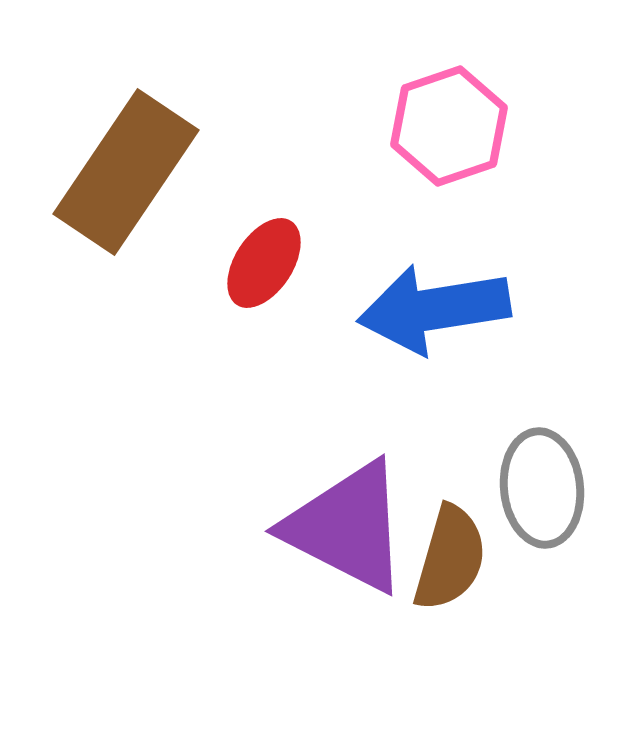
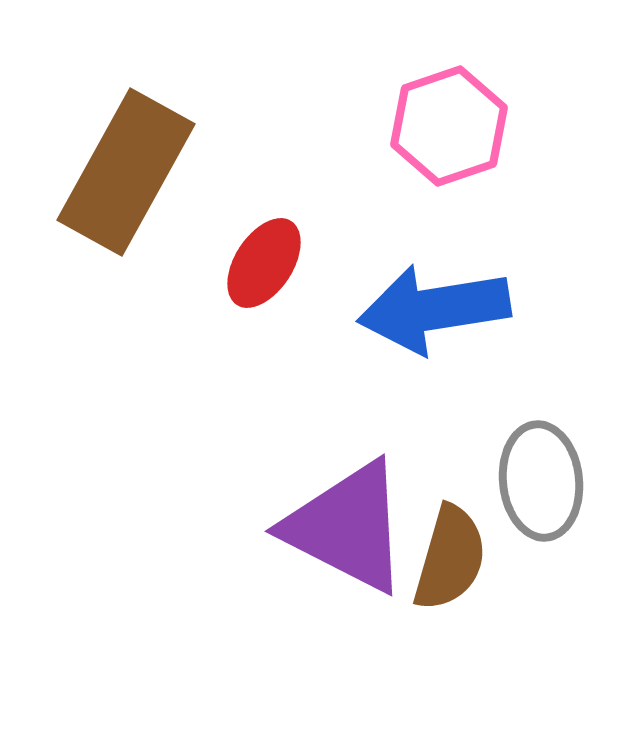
brown rectangle: rotated 5 degrees counterclockwise
gray ellipse: moved 1 px left, 7 px up
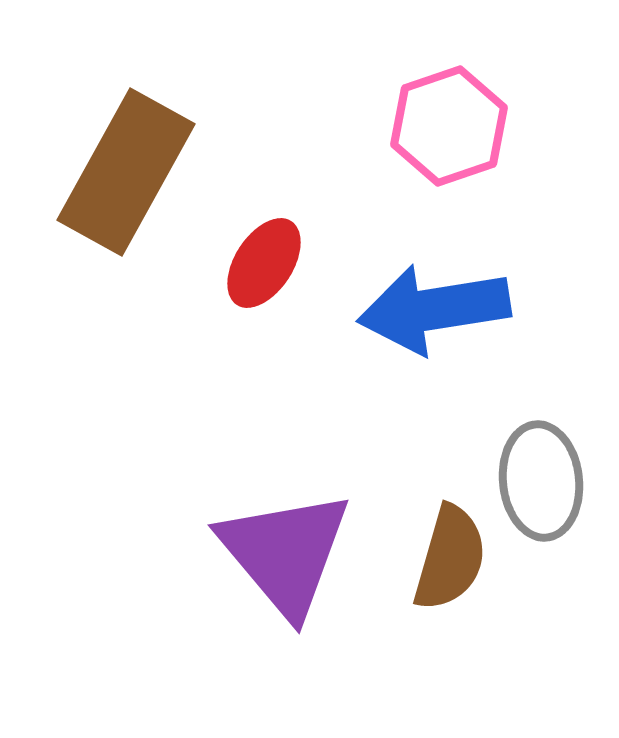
purple triangle: moved 62 px left, 26 px down; rotated 23 degrees clockwise
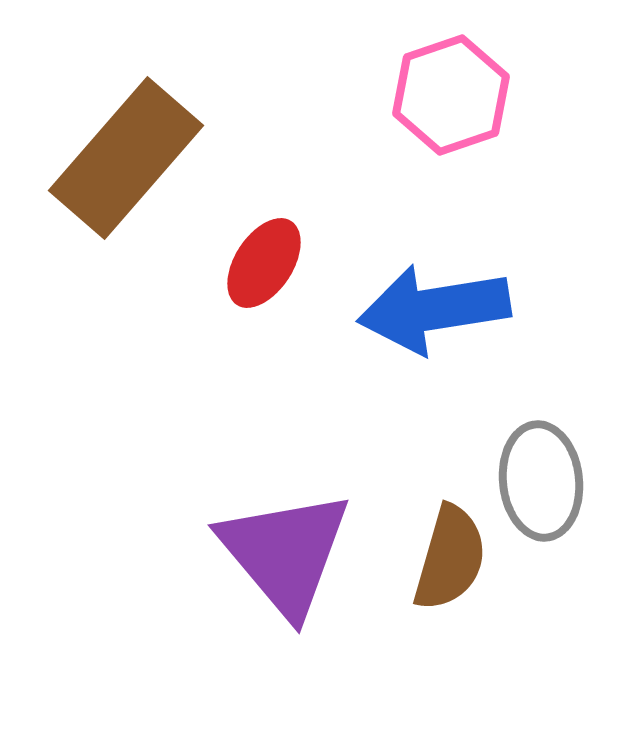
pink hexagon: moved 2 px right, 31 px up
brown rectangle: moved 14 px up; rotated 12 degrees clockwise
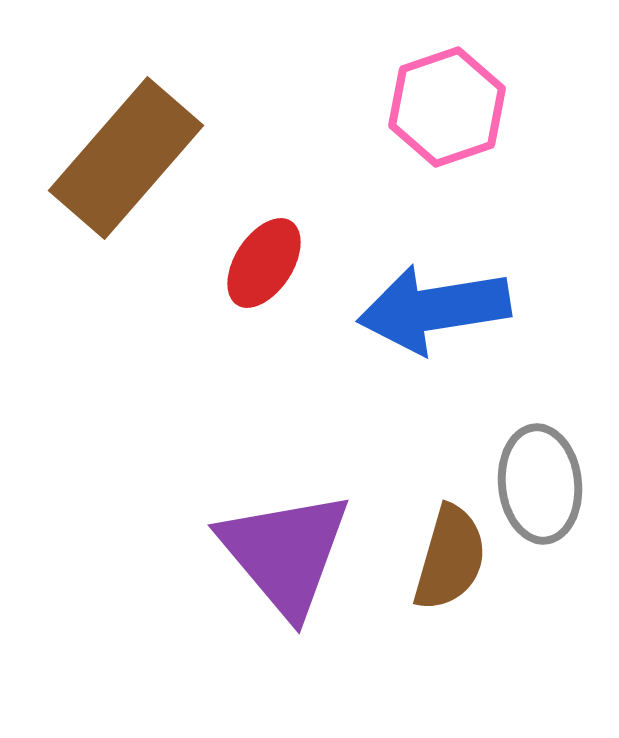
pink hexagon: moved 4 px left, 12 px down
gray ellipse: moved 1 px left, 3 px down
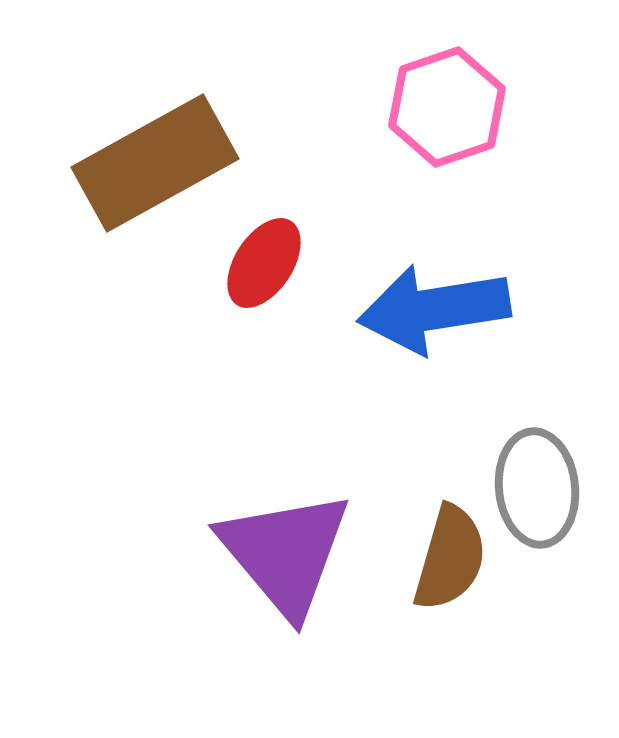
brown rectangle: moved 29 px right, 5 px down; rotated 20 degrees clockwise
gray ellipse: moved 3 px left, 4 px down
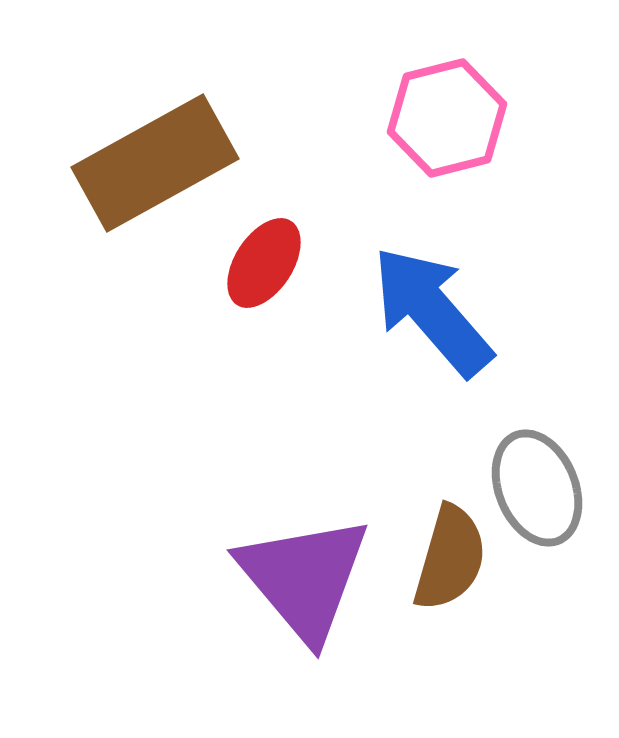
pink hexagon: moved 11 px down; rotated 5 degrees clockwise
blue arrow: moved 2 px left, 2 px down; rotated 58 degrees clockwise
gray ellipse: rotated 16 degrees counterclockwise
purple triangle: moved 19 px right, 25 px down
